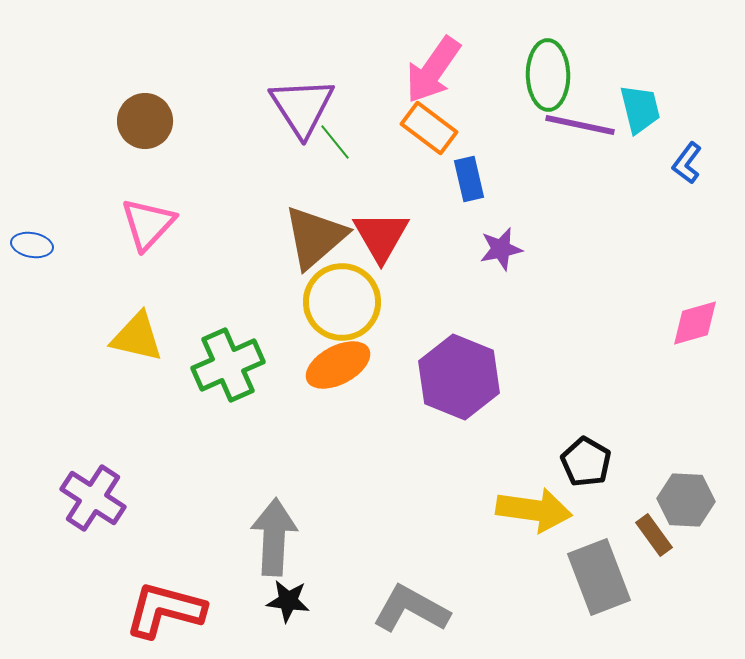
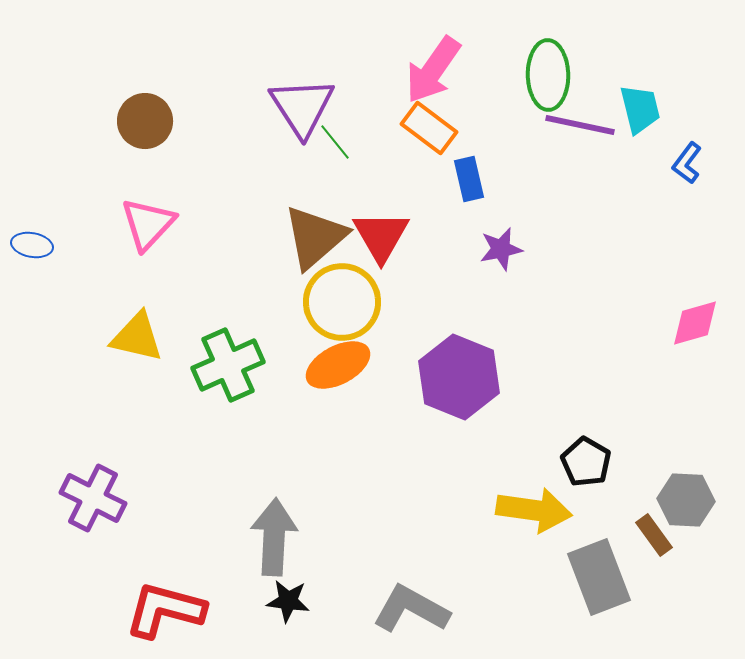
purple cross: rotated 6 degrees counterclockwise
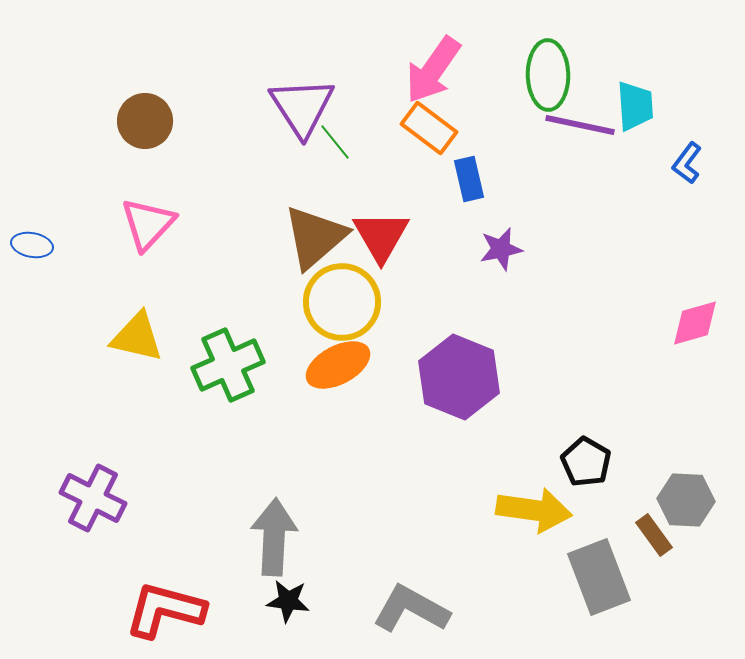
cyan trapezoid: moved 5 px left, 3 px up; rotated 10 degrees clockwise
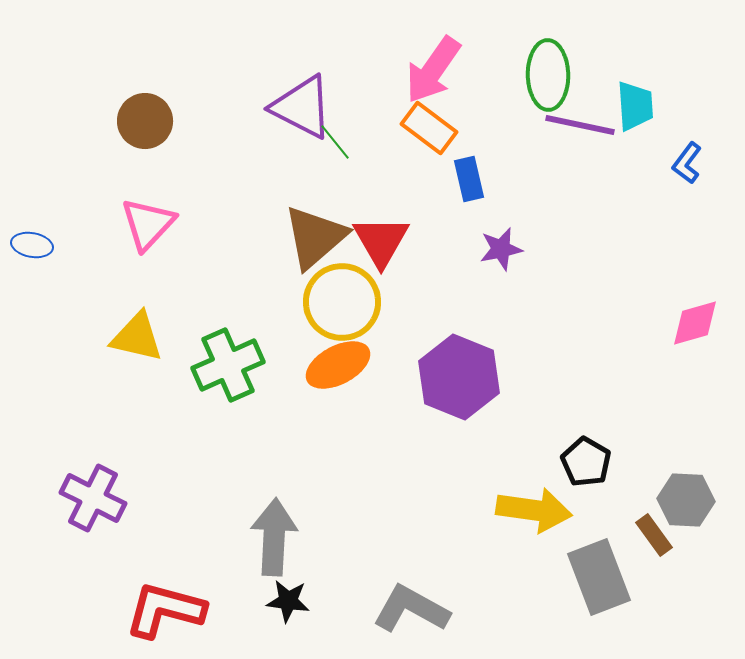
purple triangle: rotated 30 degrees counterclockwise
red triangle: moved 5 px down
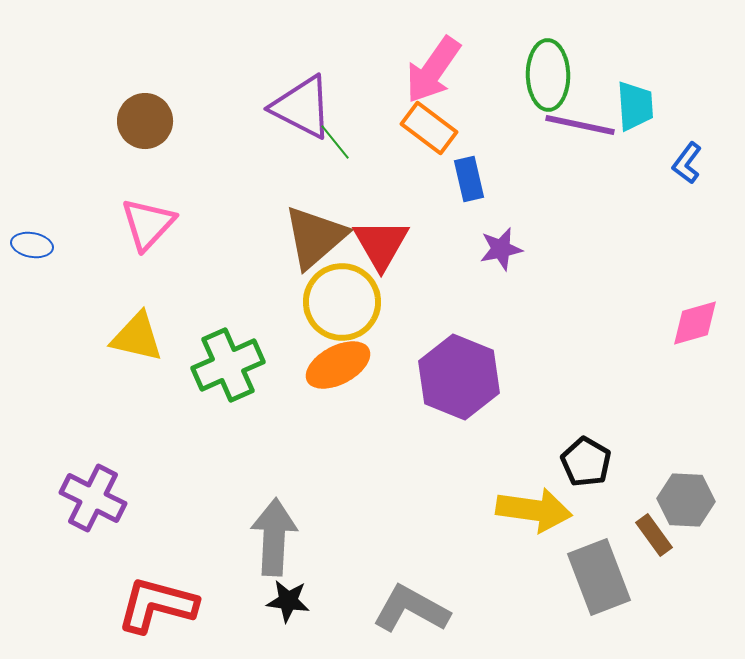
red triangle: moved 3 px down
red L-shape: moved 8 px left, 5 px up
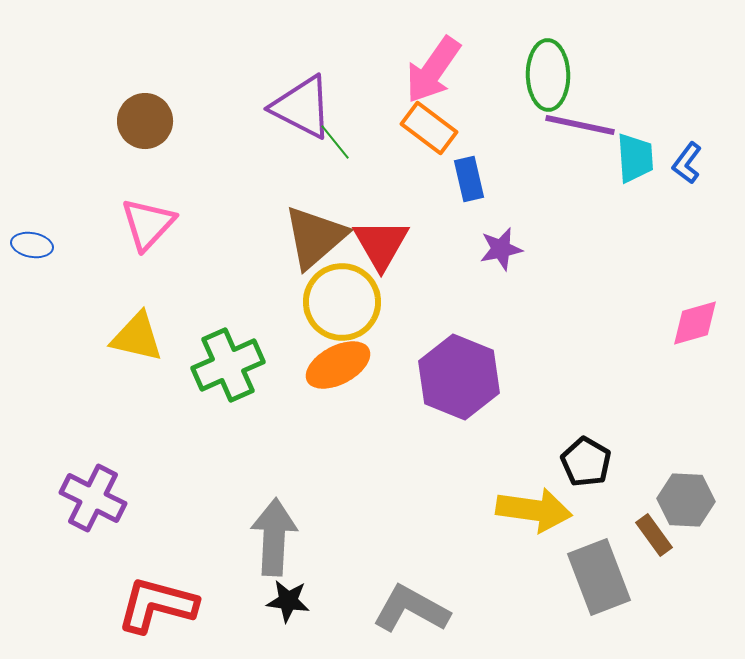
cyan trapezoid: moved 52 px down
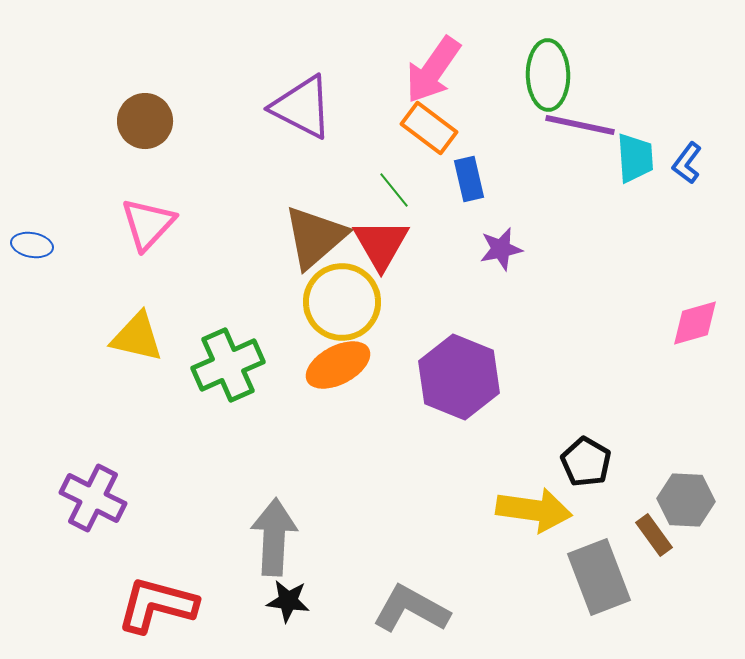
green line: moved 59 px right, 48 px down
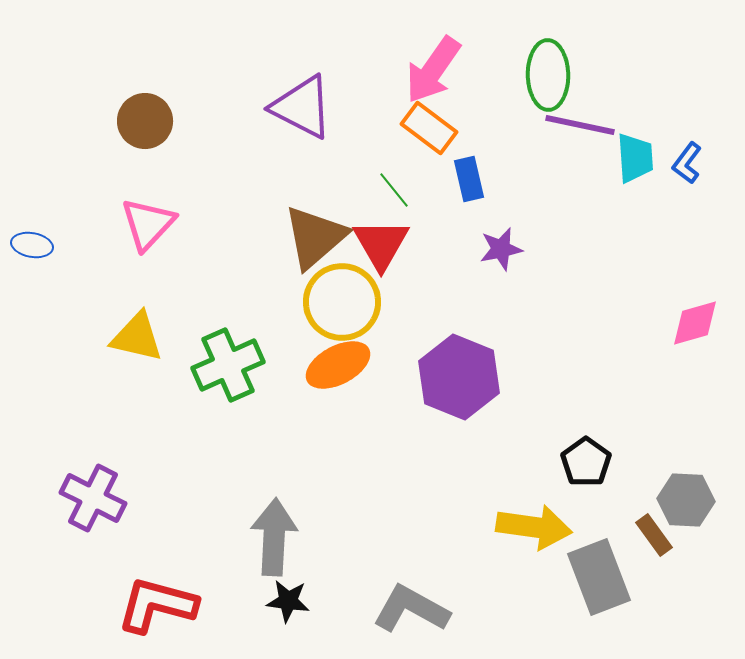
black pentagon: rotated 6 degrees clockwise
yellow arrow: moved 17 px down
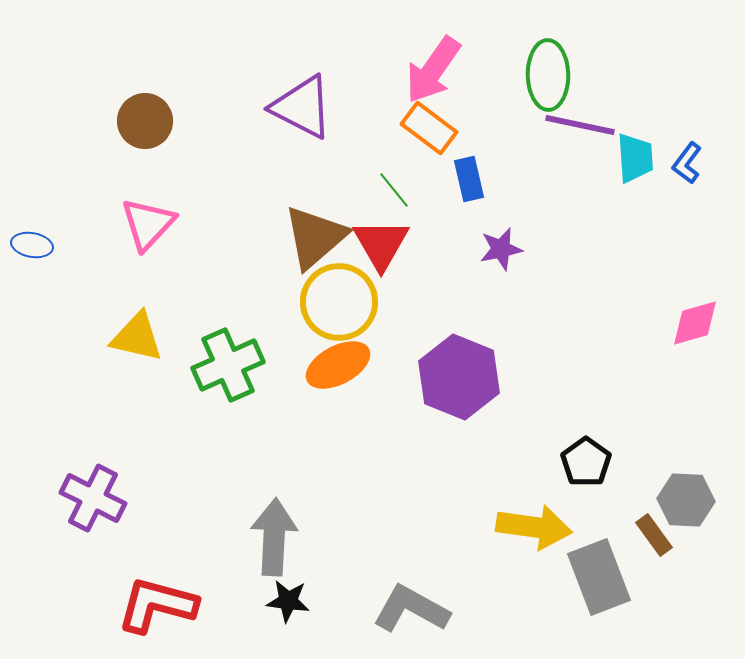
yellow circle: moved 3 px left
